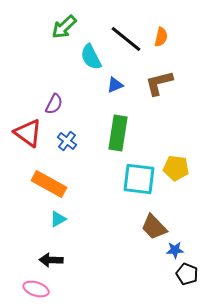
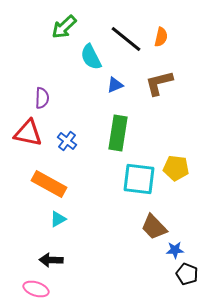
purple semicircle: moved 12 px left, 6 px up; rotated 25 degrees counterclockwise
red triangle: rotated 24 degrees counterclockwise
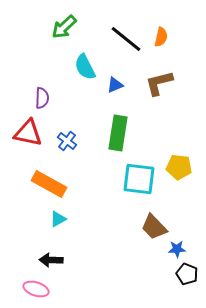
cyan semicircle: moved 6 px left, 10 px down
yellow pentagon: moved 3 px right, 1 px up
blue star: moved 2 px right, 1 px up
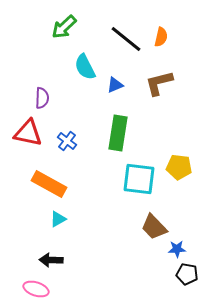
black pentagon: rotated 10 degrees counterclockwise
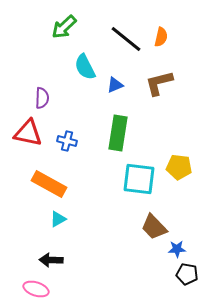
blue cross: rotated 24 degrees counterclockwise
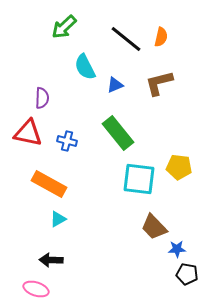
green rectangle: rotated 48 degrees counterclockwise
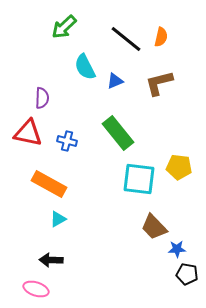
blue triangle: moved 4 px up
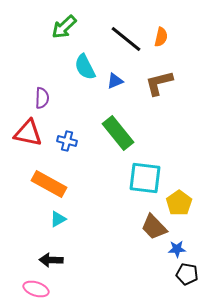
yellow pentagon: moved 36 px down; rotated 30 degrees clockwise
cyan square: moved 6 px right, 1 px up
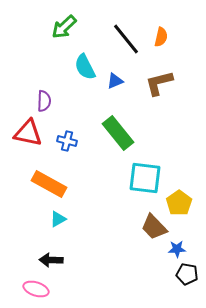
black line: rotated 12 degrees clockwise
purple semicircle: moved 2 px right, 3 px down
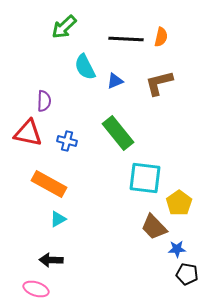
black line: rotated 48 degrees counterclockwise
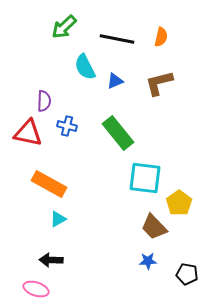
black line: moved 9 px left; rotated 8 degrees clockwise
blue cross: moved 15 px up
blue star: moved 29 px left, 12 px down
